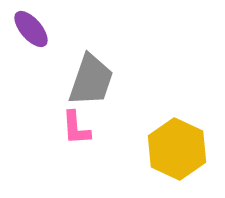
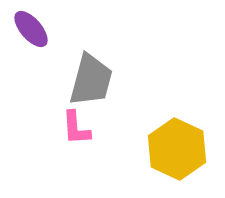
gray trapezoid: rotated 4 degrees counterclockwise
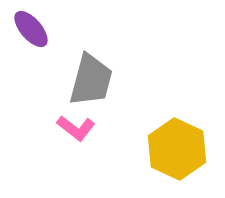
pink L-shape: rotated 48 degrees counterclockwise
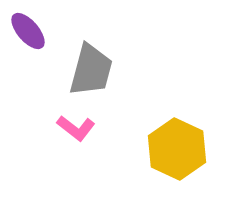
purple ellipse: moved 3 px left, 2 px down
gray trapezoid: moved 10 px up
